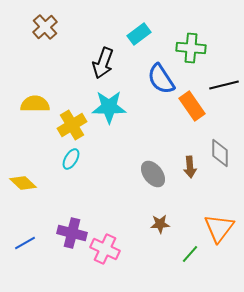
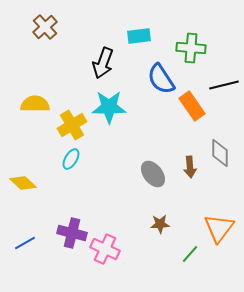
cyan rectangle: moved 2 px down; rotated 30 degrees clockwise
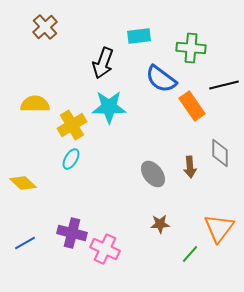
blue semicircle: rotated 20 degrees counterclockwise
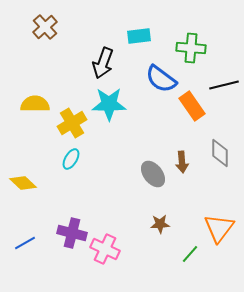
cyan star: moved 3 px up
yellow cross: moved 2 px up
brown arrow: moved 8 px left, 5 px up
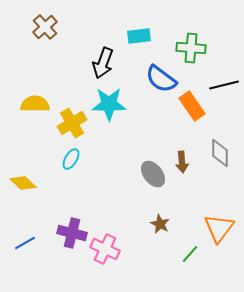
brown star: rotated 30 degrees clockwise
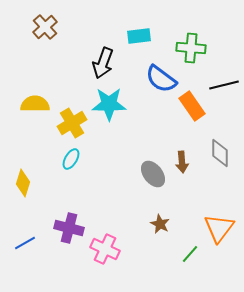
yellow diamond: rotated 64 degrees clockwise
purple cross: moved 3 px left, 5 px up
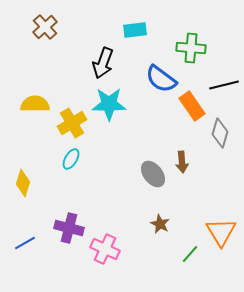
cyan rectangle: moved 4 px left, 6 px up
gray diamond: moved 20 px up; rotated 16 degrees clockwise
orange triangle: moved 2 px right, 4 px down; rotated 8 degrees counterclockwise
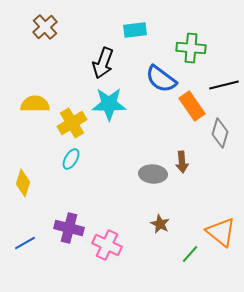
gray ellipse: rotated 48 degrees counterclockwise
orange triangle: rotated 20 degrees counterclockwise
pink cross: moved 2 px right, 4 px up
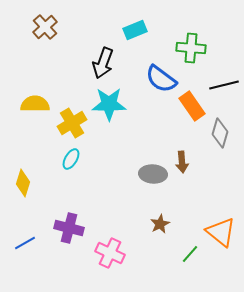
cyan rectangle: rotated 15 degrees counterclockwise
brown star: rotated 18 degrees clockwise
pink cross: moved 3 px right, 8 px down
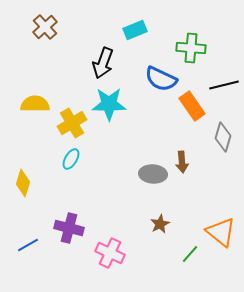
blue semicircle: rotated 12 degrees counterclockwise
gray diamond: moved 3 px right, 4 px down
blue line: moved 3 px right, 2 px down
